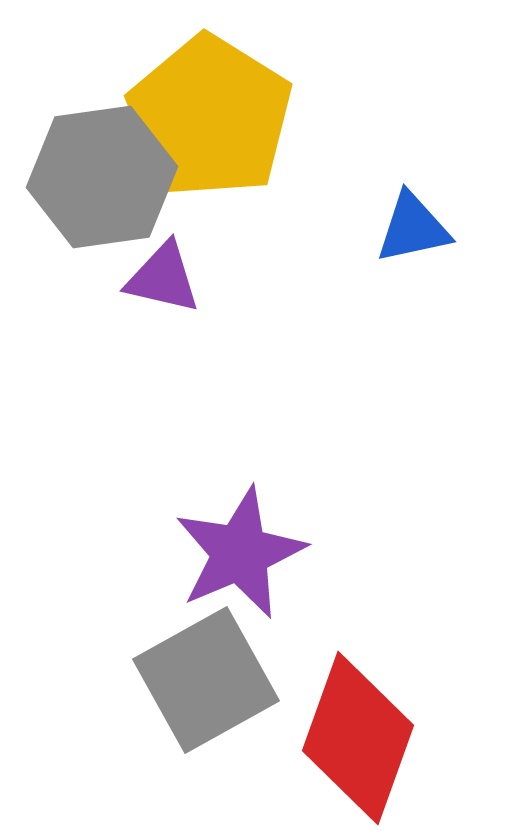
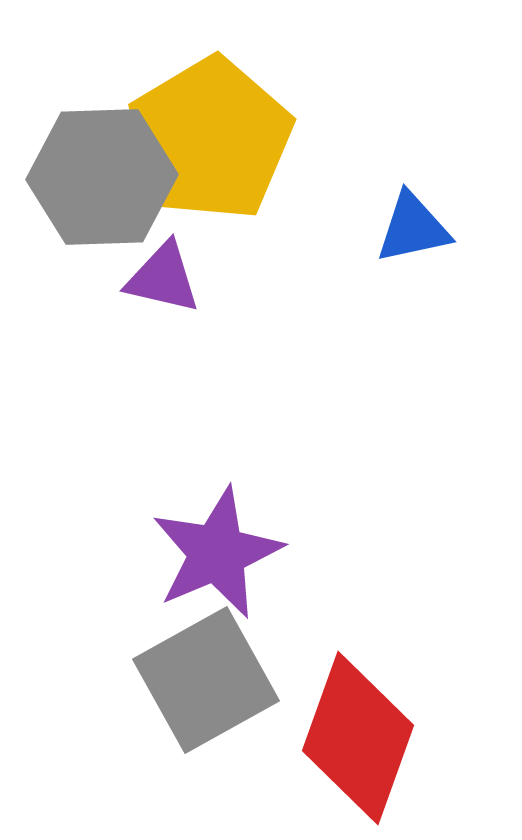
yellow pentagon: moved 22 px down; rotated 9 degrees clockwise
gray hexagon: rotated 6 degrees clockwise
purple star: moved 23 px left
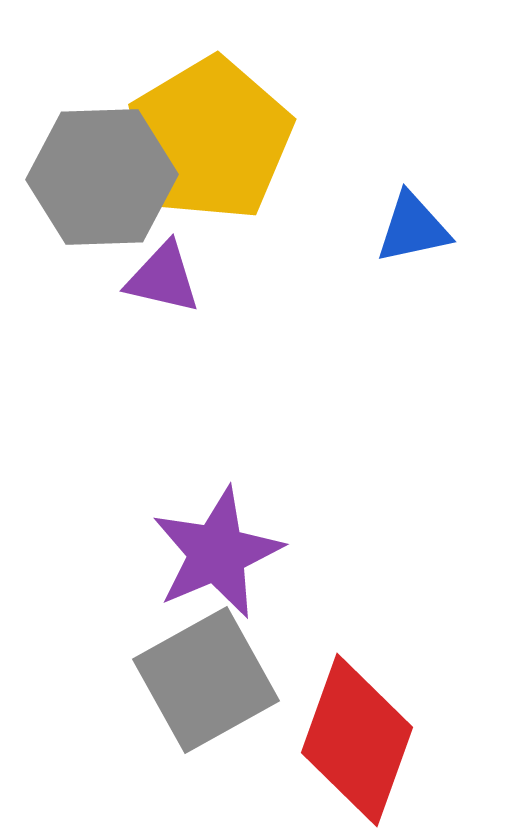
red diamond: moved 1 px left, 2 px down
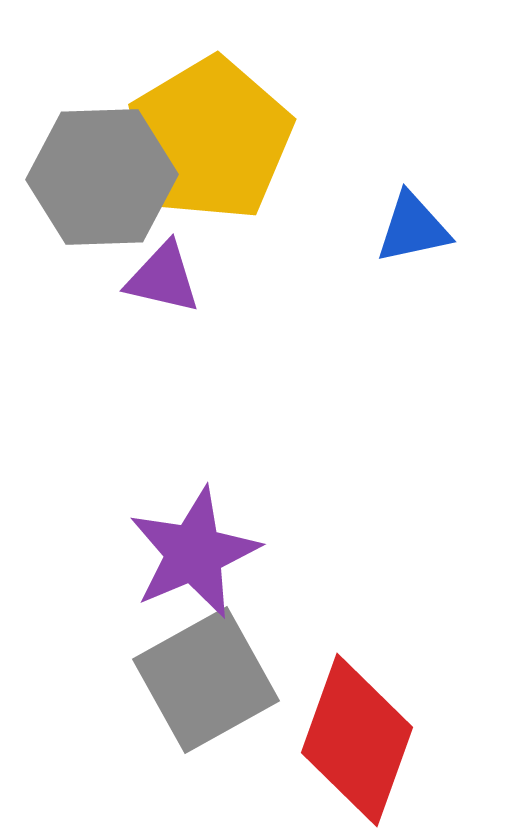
purple star: moved 23 px left
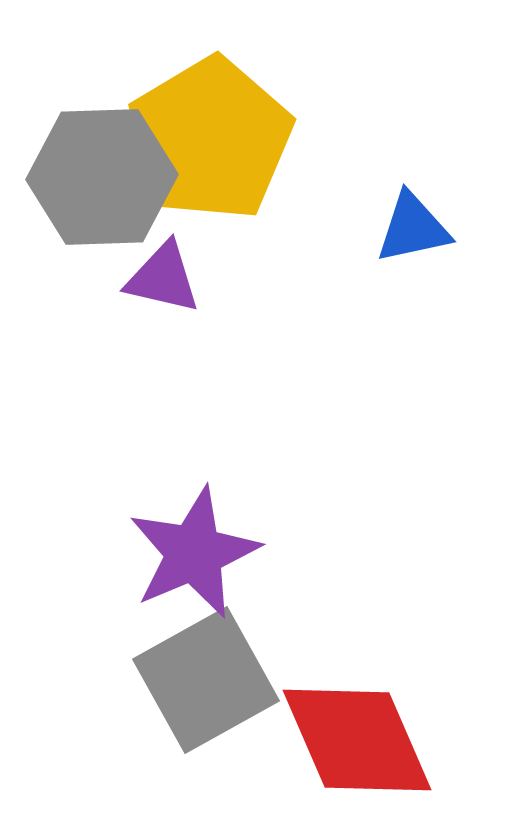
red diamond: rotated 43 degrees counterclockwise
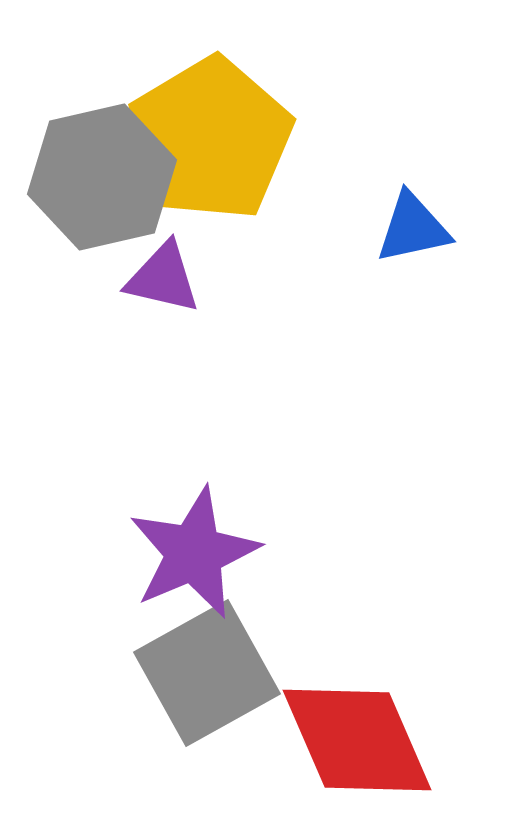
gray hexagon: rotated 11 degrees counterclockwise
gray square: moved 1 px right, 7 px up
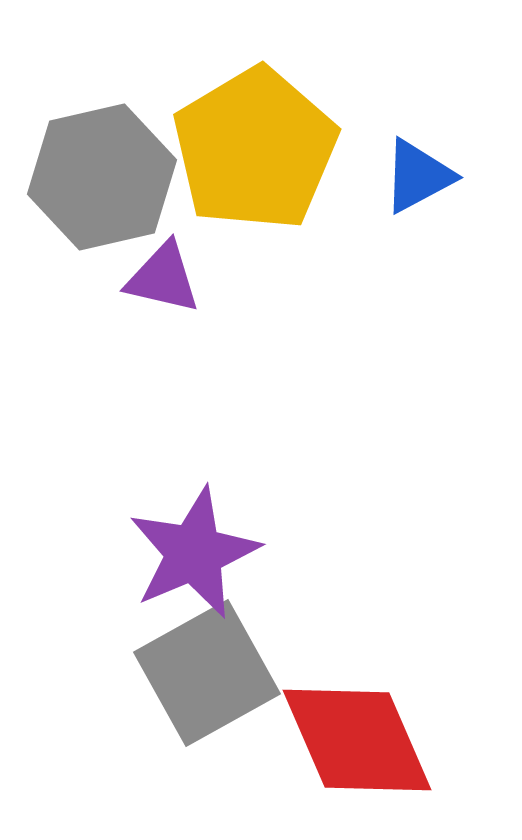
yellow pentagon: moved 45 px right, 10 px down
blue triangle: moved 5 px right, 52 px up; rotated 16 degrees counterclockwise
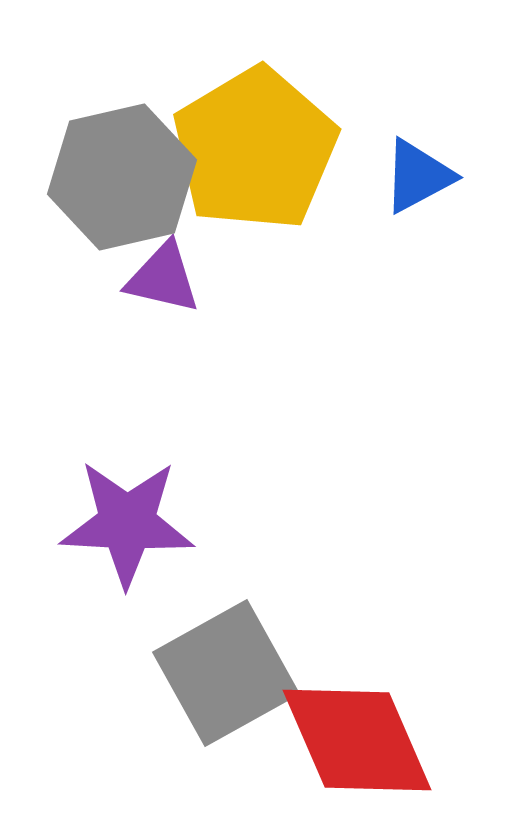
gray hexagon: moved 20 px right
purple star: moved 67 px left, 30 px up; rotated 26 degrees clockwise
gray square: moved 19 px right
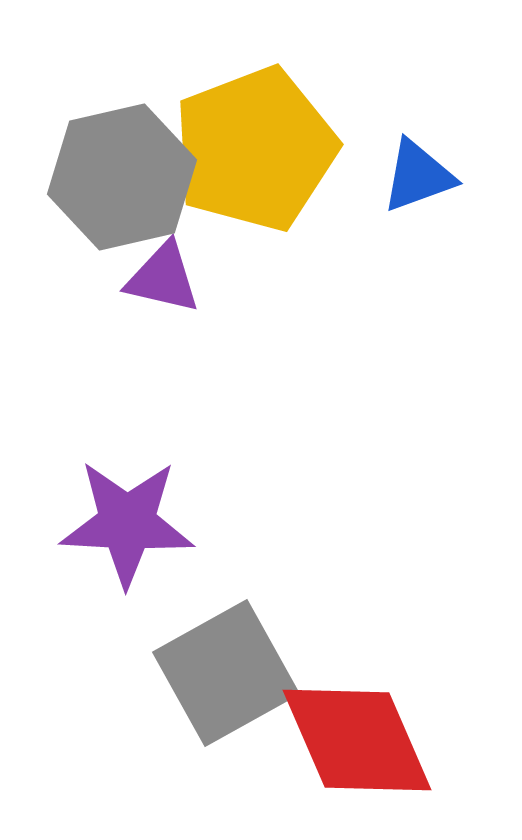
yellow pentagon: rotated 10 degrees clockwise
blue triangle: rotated 8 degrees clockwise
